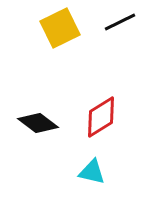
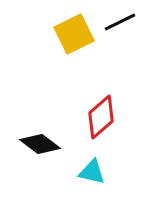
yellow square: moved 14 px right, 6 px down
red diamond: rotated 9 degrees counterclockwise
black diamond: moved 2 px right, 21 px down
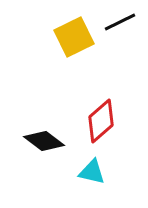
yellow square: moved 3 px down
red diamond: moved 4 px down
black diamond: moved 4 px right, 3 px up
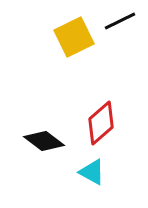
black line: moved 1 px up
red diamond: moved 2 px down
cyan triangle: rotated 16 degrees clockwise
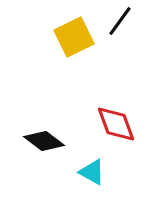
black line: rotated 28 degrees counterclockwise
red diamond: moved 15 px right, 1 px down; rotated 69 degrees counterclockwise
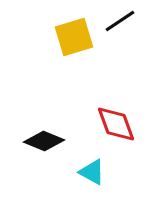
black line: rotated 20 degrees clockwise
yellow square: rotated 9 degrees clockwise
black diamond: rotated 15 degrees counterclockwise
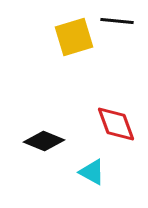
black line: moved 3 px left; rotated 40 degrees clockwise
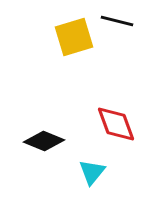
black line: rotated 8 degrees clockwise
cyan triangle: rotated 40 degrees clockwise
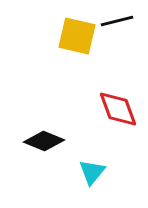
black line: rotated 28 degrees counterclockwise
yellow square: moved 3 px right, 1 px up; rotated 30 degrees clockwise
red diamond: moved 2 px right, 15 px up
